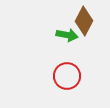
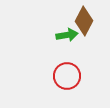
green arrow: rotated 20 degrees counterclockwise
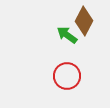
green arrow: rotated 135 degrees counterclockwise
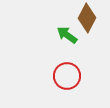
brown diamond: moved 3 px right, 3 px up
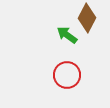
red circle: moved 1 px up
